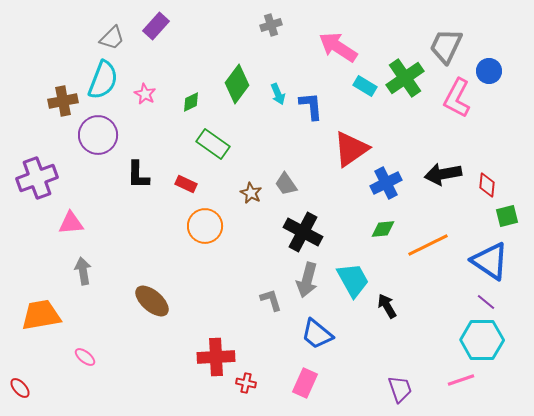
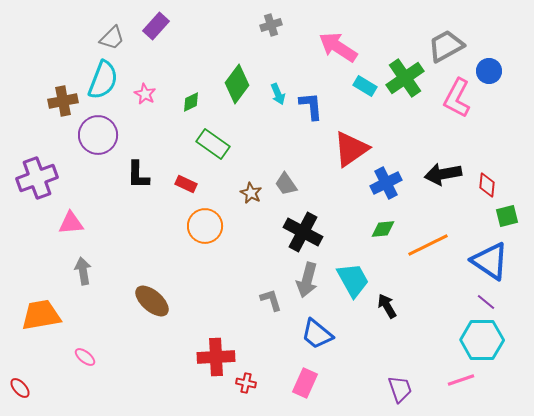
gray trapezoid at (446, 46): rotated 36 degrees clockwise
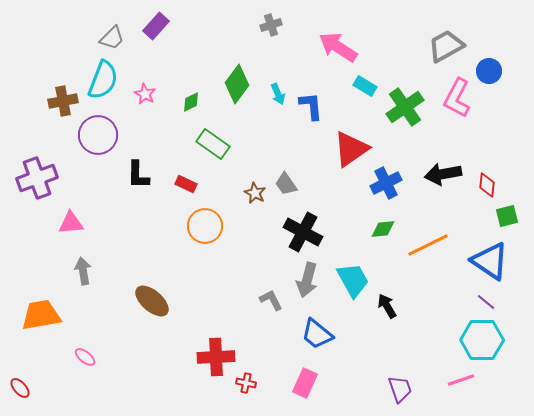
green cross at (405, 78): moved 29 px down
brown star at (251, 193): moved 4 px right
gray L-shape at (271, 300): rotated 10 degrees counterclockwise
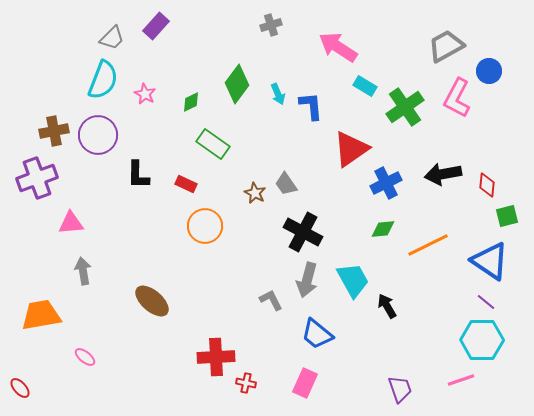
brown cross at (63, 101): moved 9 px left, 30 px down
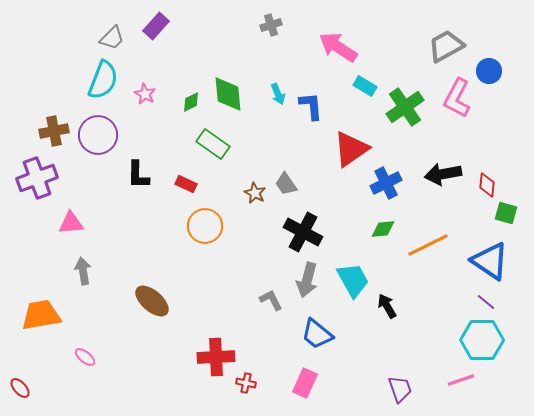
green diamond at (237, 84): moved 9 px left, 10 px down; rotated 42 degrees counterclockwise
green square at (507, 216): moved 1 px left, 3 px up; rotated 30 degrees clockwise
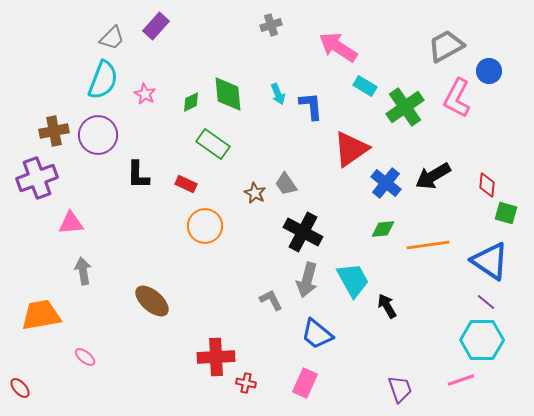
black arrow at (443, 174): moved 10 px left, 2 px down; rotated 21 degrees counterclockwise
blue cross at (386, 183): rotated 24 degrees counterclockwise
orange line at (428, 245): rotated 18 degrees clockwise
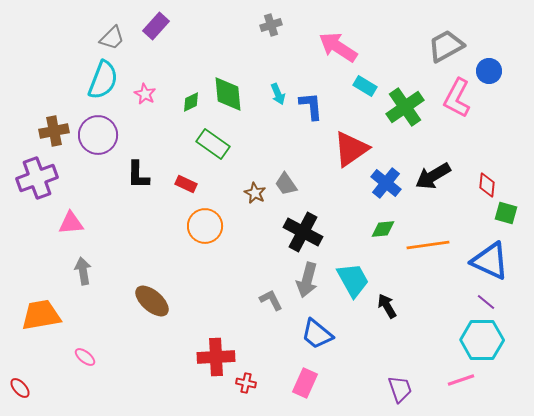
blue triangle at (490, 261): rotated 9 degrees counterclockwise
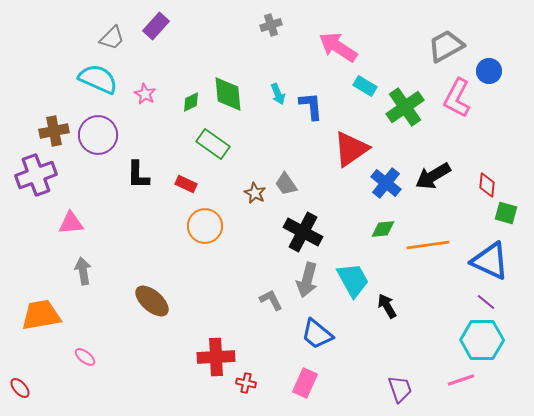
cyan semicircle at (103, 80): moved 5 px left, 1 px up; rotated 87 degrees counterclockwise
purple cross at (37, 178): moved 1 px left, 3 px up
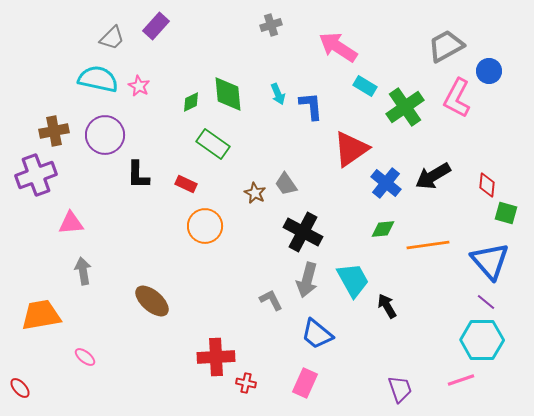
cyan semicircle at (98, 79): rotated 12 degrees counterclockwise
pink star at (145, 94): moved 6 px left, 8 px up
purple circle at (98, 135): moved 7 px right
blue triangle at (490, 261): rotated 24 degrees clockwise
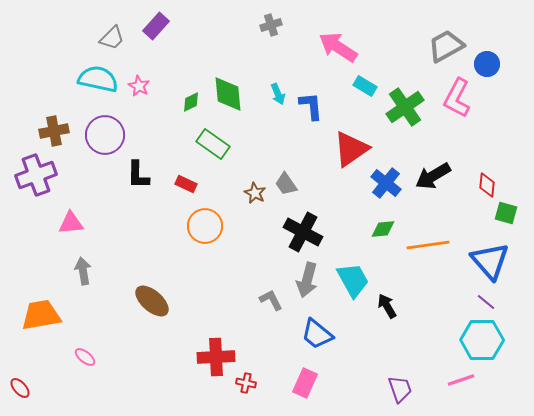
blue circle at (489, 71): moved 2 px left, 7 px up
